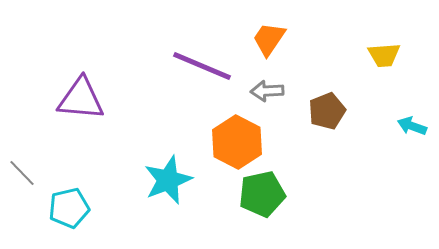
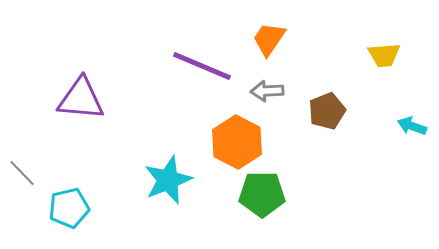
green pentagon: rotated 12 degrees clockwise
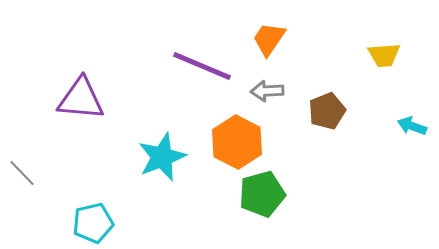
cyan star: moved 6 px left, 23 px up
green pentagon: rotated 15 degrees counterclockwise
cyan pentagon: moved 24 px right, 15 px down
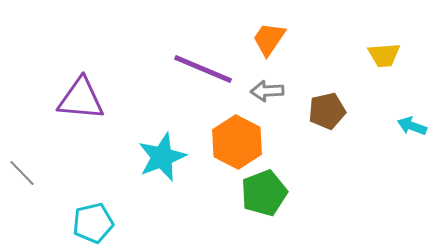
purple line: moved 1 px right, 3 px down
brown pentagon: rotated 9 degrees clockwise
green pentagon: moved 2 px right, 1 px up; rotated 6 degrees counterclockwise
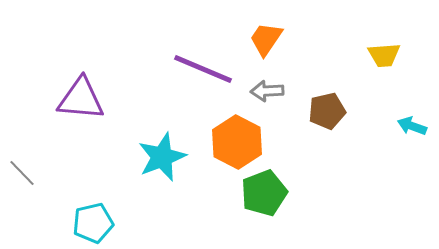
orange trapezoid: moved 3 px left
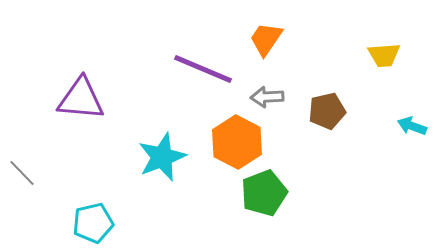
gray arrow: moved 6 px down
